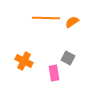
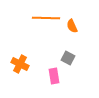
orange semicircle: moved 4 px down; rotated 80 degrees counterclockwise
orange cross: moved 4 px left, 3 px down
pink rectangle: moved 3 px down
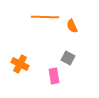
orange line: moved 1 px left, 1 px up
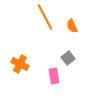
orange line: rotated 60 degrees clockwise
gray square: rotated 24 degrees clockwise
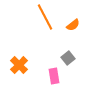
orange semicircle: moved 1 px right, 1 px up; rotated 104 degrees counterclockwise
orange cross: moved 1 px left, 1 px down; rotated 18 degrees clockwise
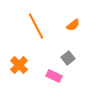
orange line: moved 9 px left, 9 px down
pink rectangle: rotated 56 degrees counterclockwise
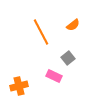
orange line: moved 5 px right, 6 px down
orange cross: moved 21 px down; rotated 30 degrees clockwise
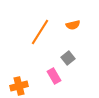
orange semicircle: rotated 24 degrees clockwise
orange line: moved 1 px left; rotated 60 degrees clockwise
pink rectangle: rotated 35 degrees clockwise
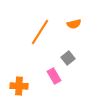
orange semicircle: moved 1 px right, 1 px up
orange cross: rotated 18 degrees clockwise
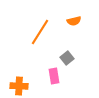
orange semicircle: moved 3 px up
gray square: moved 1 px left
pink rectangle: rotated 21 degrees clockwise
